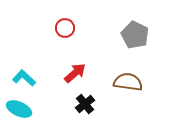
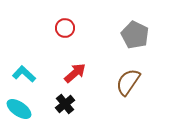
cyan L-shape: moved 4 px up
brown semicircle: rotated 64 degrees counterclockwise
black cross: moved 20 px left
cyan ellipse: rotated 10 degrees clockwise
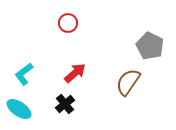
red circle: moved 3 px right, 5 px up
gray pentagon: moved 15 px right, 11 px down
cyan L-shape: rotated 80 degrees counterclockwise
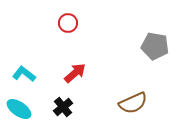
gray pentagon: moved 5 px right; rotated 16 degrees counterclockwise
cyan L-shape: rotated 75 degrees clockwise
brown semicircle: moved 5 px right, 21 px down; rotated 148 degrees counterclockwise
black cross: moved 2 px left, 3 px down
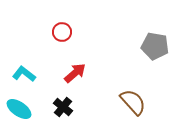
red circle: moved 6 px left, 9 px down
brown semicircle: moved 1 px up; rotated 108 degrees counterclockwise
black cross: rotated 12 degrees counterclockwise
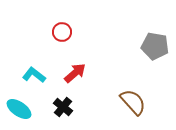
cyan L-shape: moved 10 px right, 1 px down
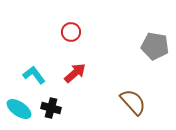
red circle: moved 9 px right
cyan L-shape: rotated 15 degrees clockwise
black cross: moved 12 px left, 1 px down; rotated 24 degrees counterclockwise
